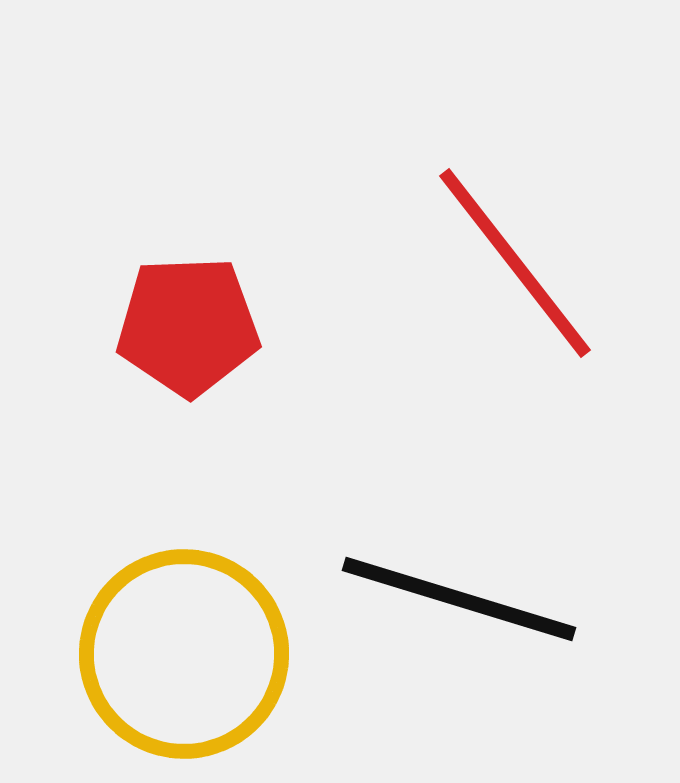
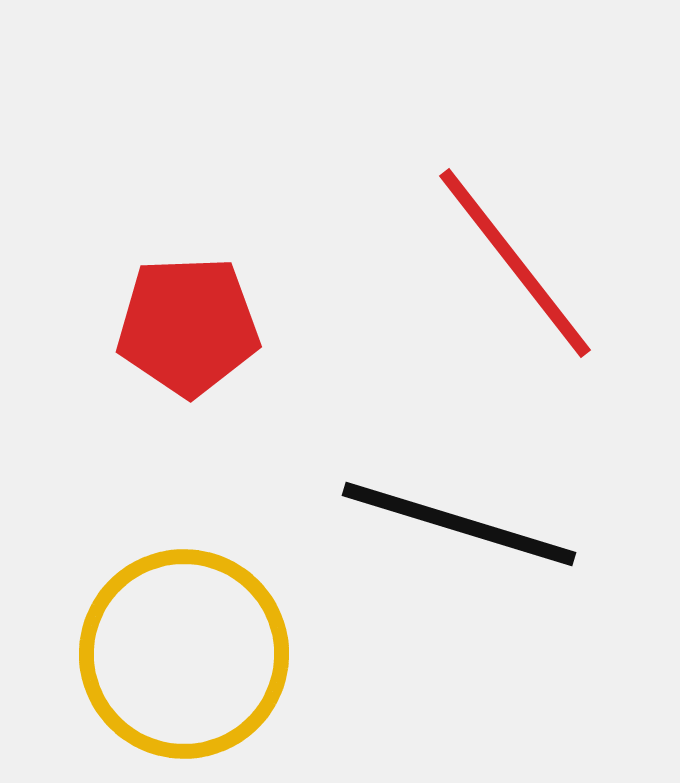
black line: moved 75 px up
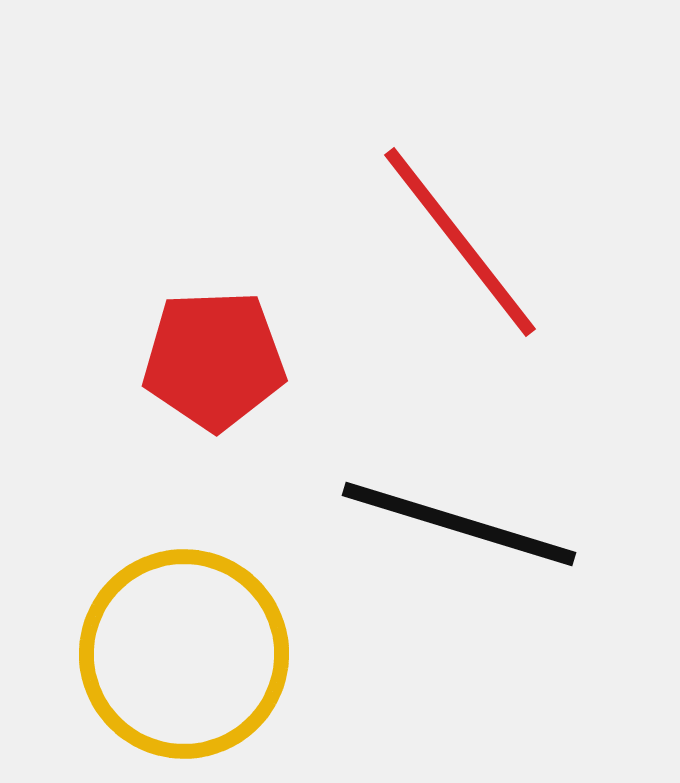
red line: moved 55 px left, 21 px up
red pentagon: moved 26 px right, 34 px down
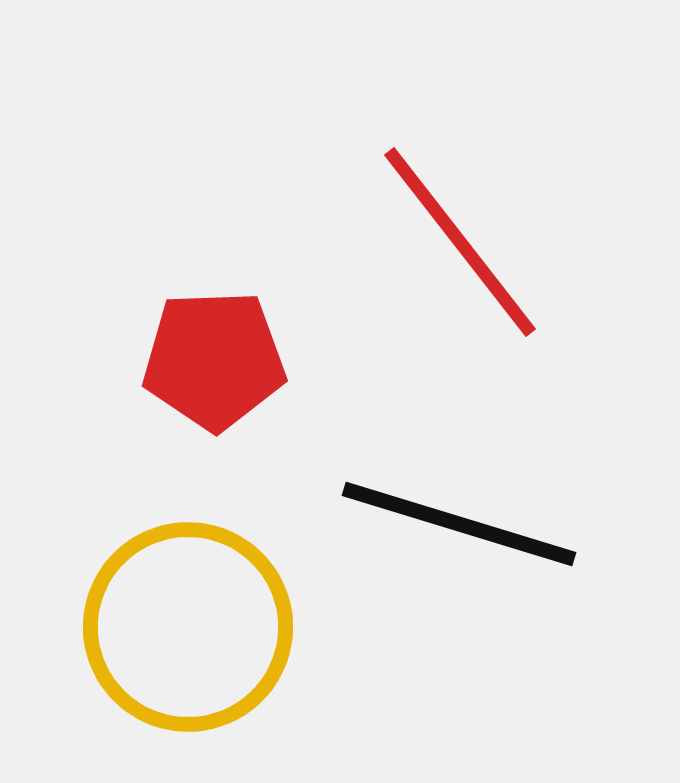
yellow circle: moved 4 px right, 27 px up
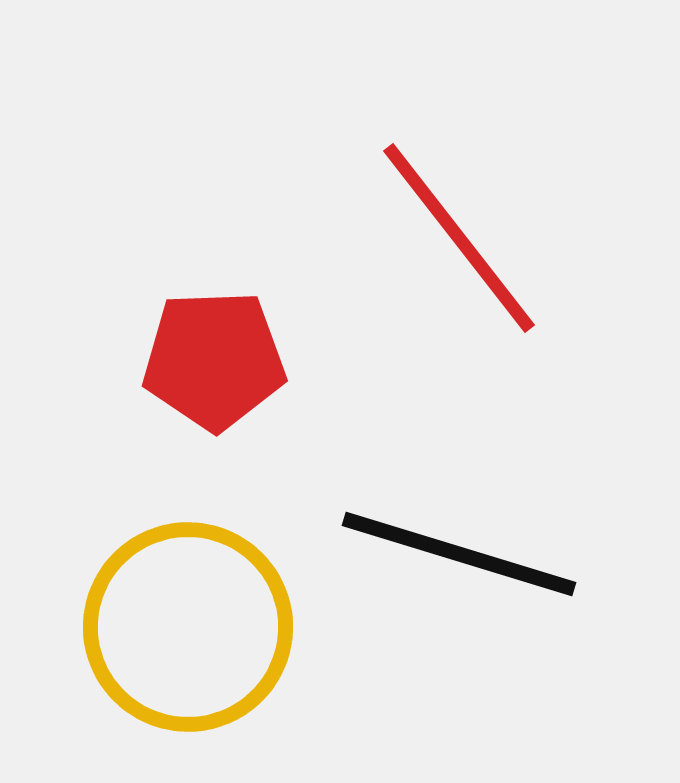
red line: moved 1 px left, 4 px up
black line: moved 30 px down
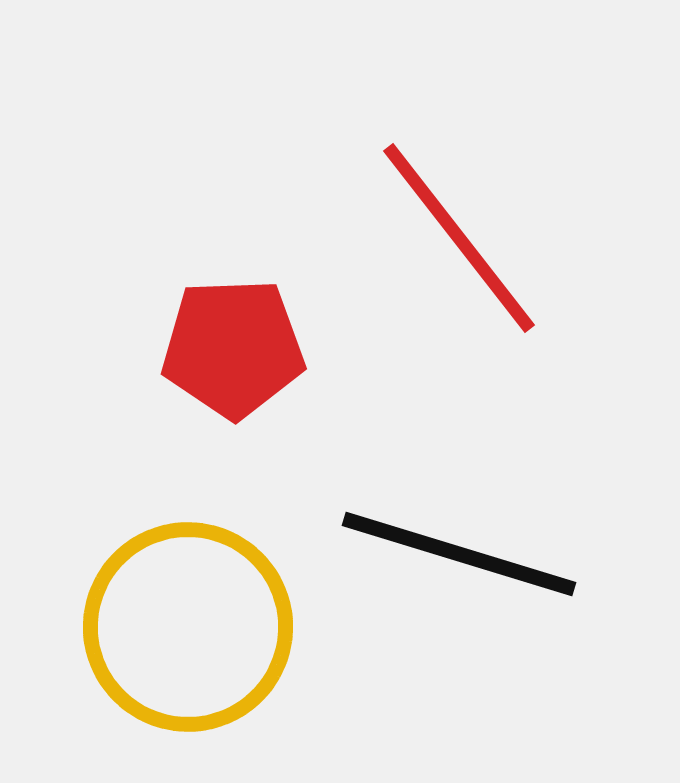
red pentagon: moved 19 px right, 12 px up
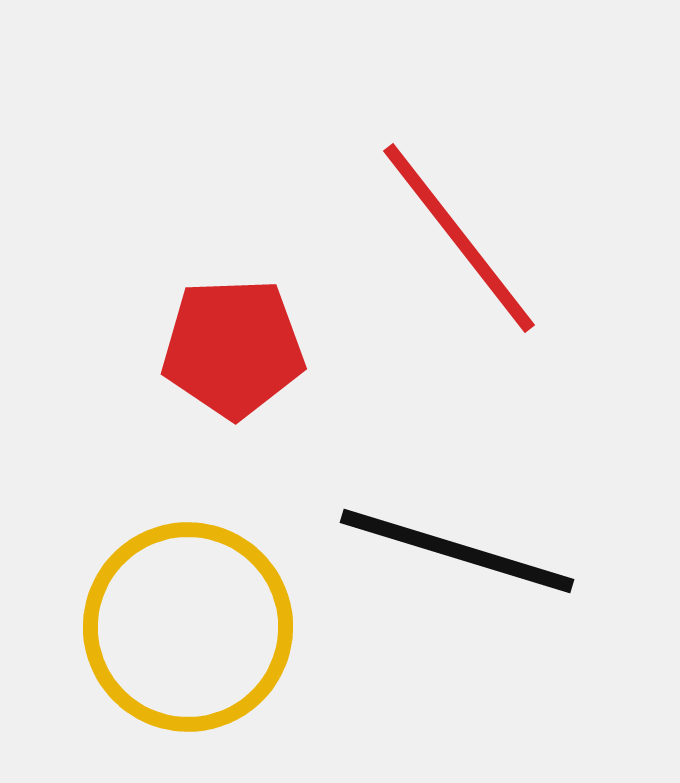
black line: moved 2 px left, 3 px up
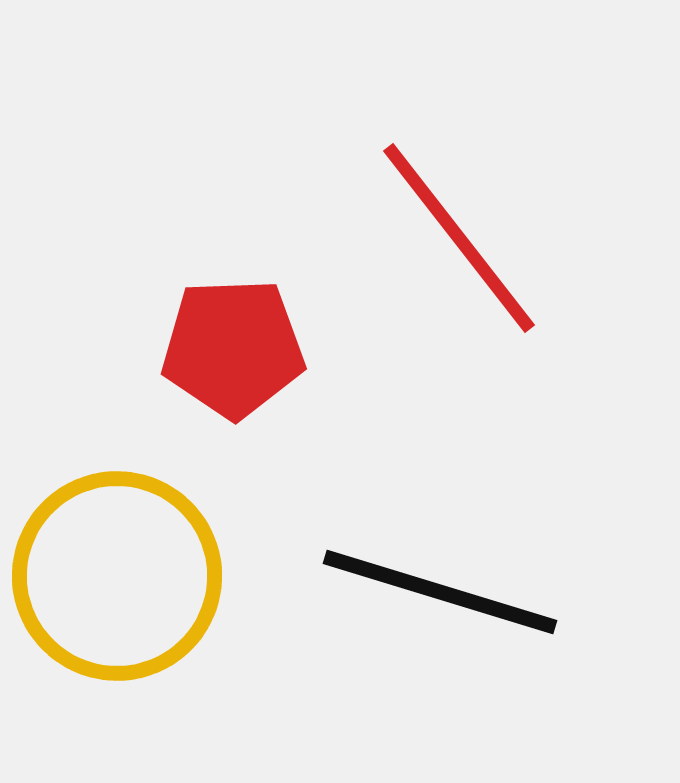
black line: moved 17 px left, 41 px down
yellow circle: moved 71 px left, 51 px up
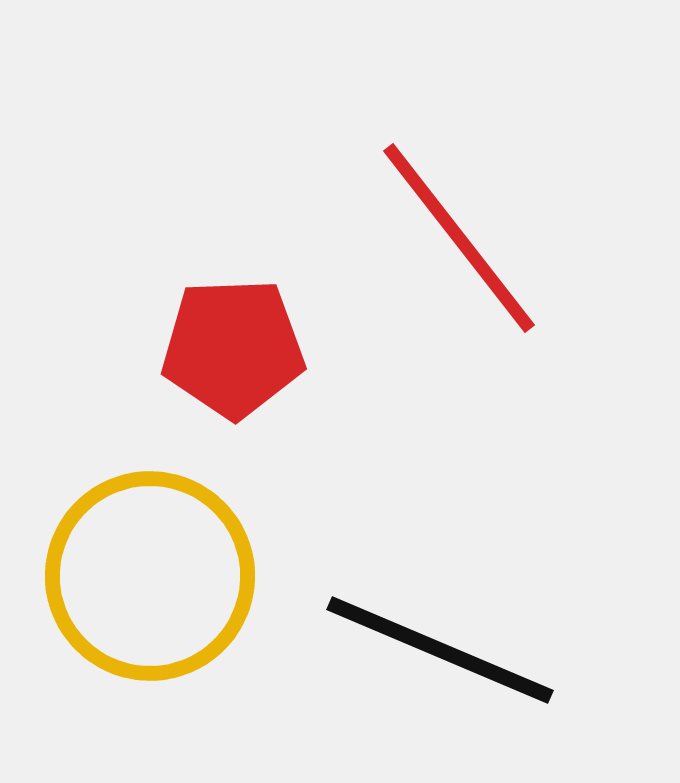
yellow circle: moved 33 px right
black line: moved 58 px down; rotated 6 degrees clockwise
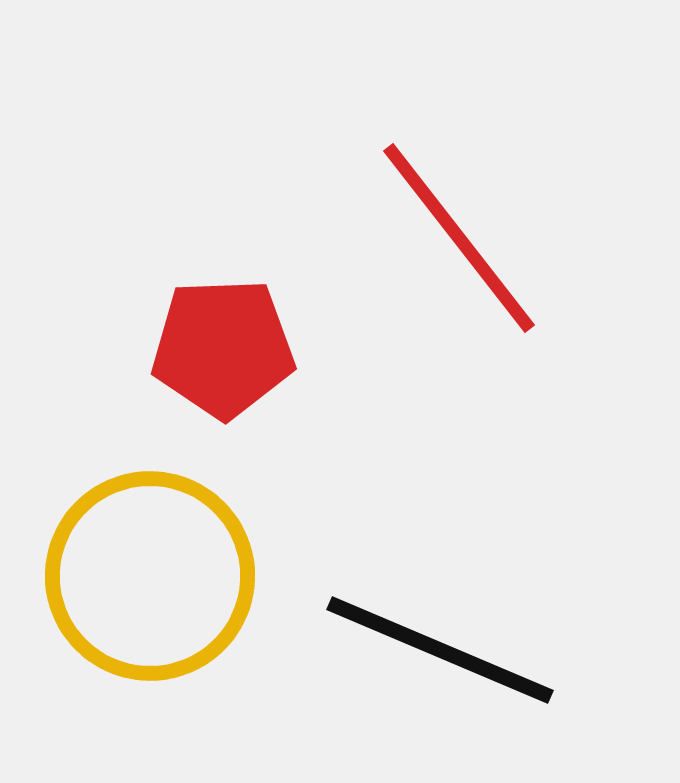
red pentagon: moved 10 px left
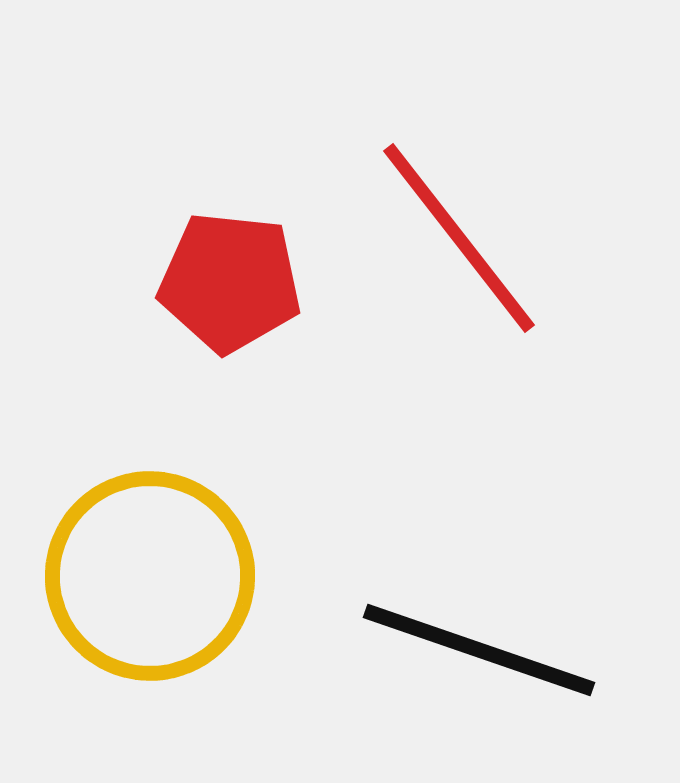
red pentagon: moved 7 px right, 66 px up; rotated 8 degrees clockwise
black line: moved 39 px right; rotated 4 degrees counterclockwise
